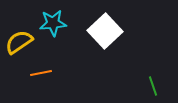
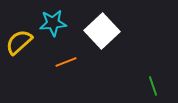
white square: moved 3 px left
yellow semicircle: rotated 8 degrees counterclockwise
orange line: moved 25 px right, 11 px up; rotated 10 degrees counterclockwise
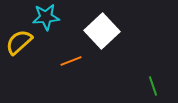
cyan star: moved 7 px left, 6 px up
orange line: moved 5 px right, 1 px up
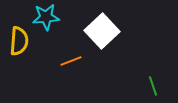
yellow semicircle: moved 1 px up; rotated 136 degrees clockwise
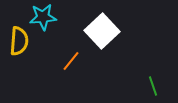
cyan star: moved 3 px left
orange line: rotated 30 degrees counterclockwise
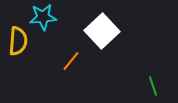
yellow semicircle: moved 1 px left
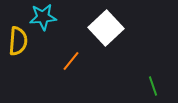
white square: moved 4 px right, 3 px up
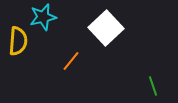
cyan star: rotated 8 degrees counterclockwise
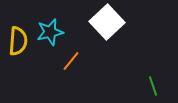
cyan star: moved 7 px right, 15 px down
white square: moved 1 px right, 6 px up
